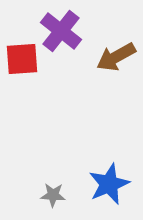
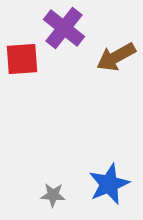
purple cross: moved 3 px right, 3 px up
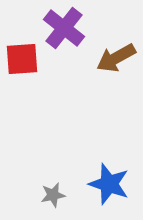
brown arrow: moved 1 px down
blue star: rotated 30 degrees counterclockwise
gray star: rotated 15 degrees counterclockwise
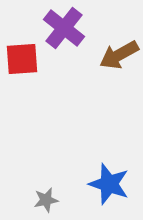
brown arrow: moved 3 px right, 3 px up
gray star: moved 7 px left, 5 px down
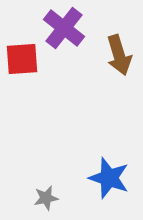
brown arrow: rotated 78 degrees counterclockwise
blue star: moved 6 px up
gray star: moved 2 px up
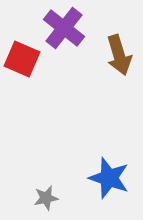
red square: rotated 27 degrees clockwise
